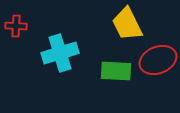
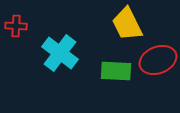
cyan cross: rotated 36 degrees counterclockwise
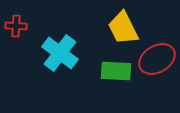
yellow trapezoid: moved 4 px left, 4 px down
red ellipse: moved 1 px left, 1 px up; rotated 9 degrees counterclockwise
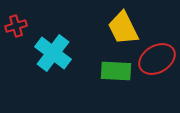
red cross: rotated 20 degrees counterclockwise
cyan cross: moved 7 px left
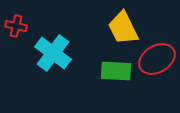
red cross: rotated 30 degrees clockwise
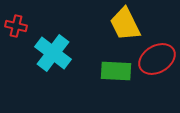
yellow trapezoid: moved 2 px right, 4 px up
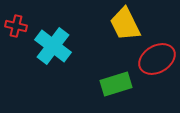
cyan cross: moved 7 px up
green rectangle: moved 13 px down; rotated 20 degrees counterclockwise
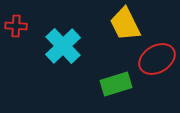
red cross: rotated 10 degrees counterclockwise
cyan cross: moved 10 px right; rotated 9 degrees clockwise
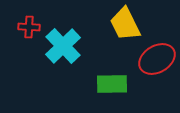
red cross: moved 13 px right, 1 px down
green rectangle: moved 4 px left; rotated 16 degrees clockwise
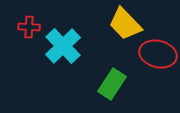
yellow trapezoid: rotated 18 degrees counterclockwise
red ellipse: moved 1 px right, 5 px up; rotated 45 degrees clockwise
green rectangle: rotated 56 degrees counterclockwise
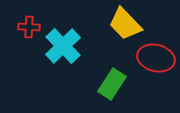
red ellipse: moved 2 px left, 4 px down
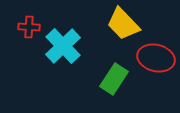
yellow trapezoid: moved 2 px left
green rectangle: moved 2 px right, 5 px up
